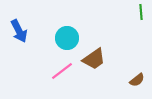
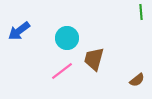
blue arrow: rotated 80 degrees clockwise
brown trapezoid: rotated 140 degrees clockwise
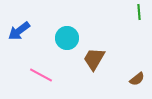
green line: moved 2 px left
brown trapezoid: rotated 15 degrees clockwise
pink line: moved 21 px left, 4 px down; rotated 65 degrees clockwise
brown semicircle: moved 1 px up
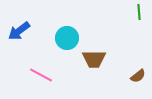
brown trapezoid: rotated 120 degrees counterclockwise
brown semicircle: moved 1 px right, 3 px up
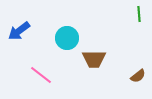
green line: moved 2 px down
pink line: rotated 10 degrees clockwise
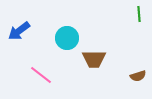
brown semicircle: rotated 21 degrees clockwise
